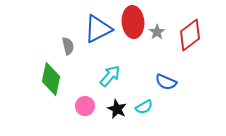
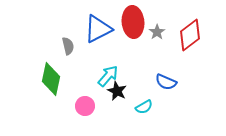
cyan arrow: moved 2 px left
black star: moved 18 px up
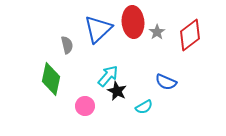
blue triangle: rotated 16 degrees counterclockwise
gray semicircle: moved 1 px left, 1 px up
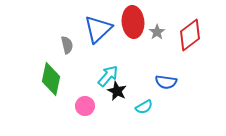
blue semicircle: rotated 15 degrees counterclockwise
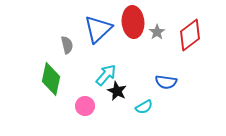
cyan arrow: moved 2 px left, 1 px up
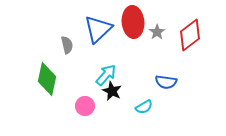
green diamond: moved 4 px left
black star: moved 5 px left
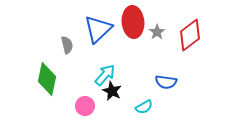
cyan arrow: moved 1 px left
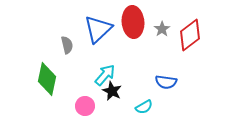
gray star: moved 5 px right, 3 px up
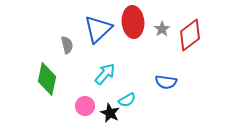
cyan arrow: moved 1 px up
black star: moved 2 px left, 22 px down
cyan semicircle: moved 17 px left, 7 px up
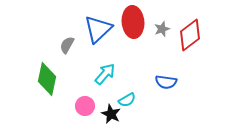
gray star: rotated 14 degrees clockwise
gray semicircle: rotated 138 degrees counterclockwise
black star: moved 1 px right, 1 px down
